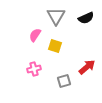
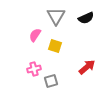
gray square: moved 13 px left
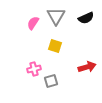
pink semicircle: moved 2 px left, 12 px up
red arrow: rotated 24 degrees clockwise
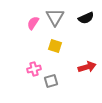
gray triangle: moved 1 px left, 1 px down
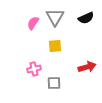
yellow square: rotated 24 degrees counterclockwise
gray square: moved 3 px right, 2 px down; rotated 16 degrees clockwise
